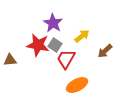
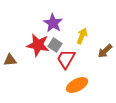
yellow arrow: rotated 28 degrees counterclockwise
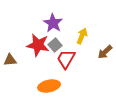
gray square: rotated 16 degrees clockwise
brown arrow: moved 1 px down
orange ellipse: moved 28 px left, 1 px down; rotated 15 degrees clockwise
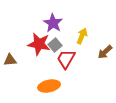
red star: moved 1 px right, 1 px up
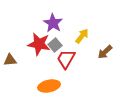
yellow arrow: rotated 14 degrees clockwise
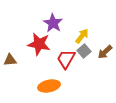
gray square: moved 29 px right, 6 px down
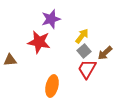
purple star: moved 2 px left, 4 px up; rotated 24 degrees clockwise
red star: moved 2 px up
brown arrow: moved 1 px down
red trapezoid: moved 21 px right, 10 px down
orange ellipse: moved 3 px right; rotated 65 degrees counterclockwise
